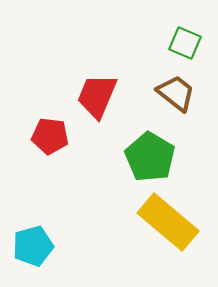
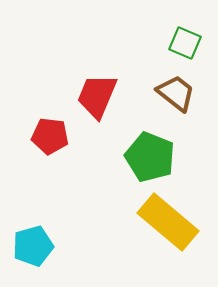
green pentagon: rotated 9 degrees counterclockwise
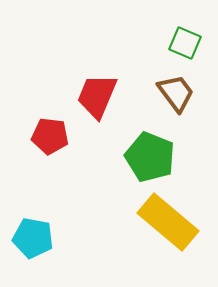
brown trapezoid: rotated 15 degrees clockwise
cyan pentagon: moved 8 px up; rotated 27 degrees clockwise
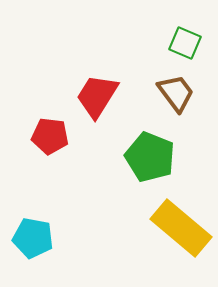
red trapezoid: rotated 9 degrees clockwise
yellow rectangle: moved 13 px right, 6 px down
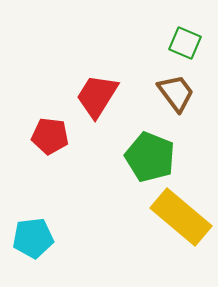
yellow rectangle: moved 11 px up
cyan pentagon: rotated 18 degrees counterclockwise
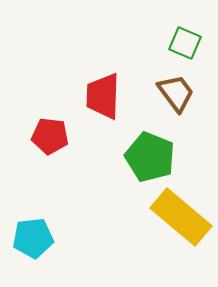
red trapezoid: moved 6 px right; rotated 30 degrees counterclockwise
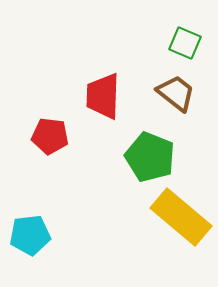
brown trapezoid: rotated 15 degrees counterclockwise
cyan pentagon: moved 3 px left, 3 px up
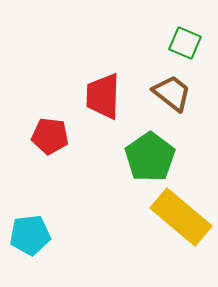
brown trapezoid: moved 4 px left
green pentagon: rotated 15 degrees clockwise
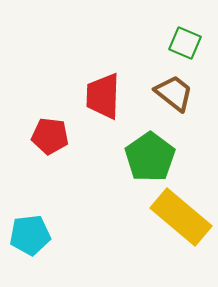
brown trapezoid: moved 2 px right
